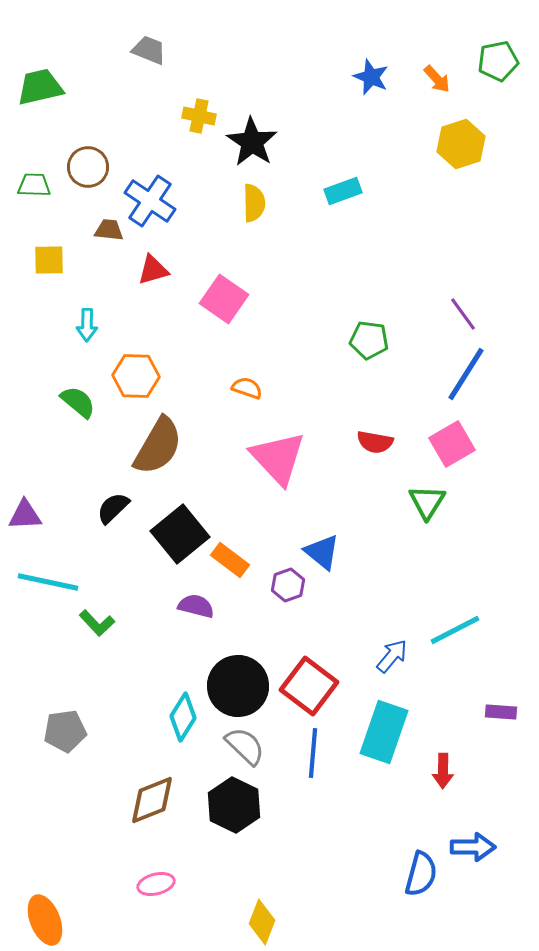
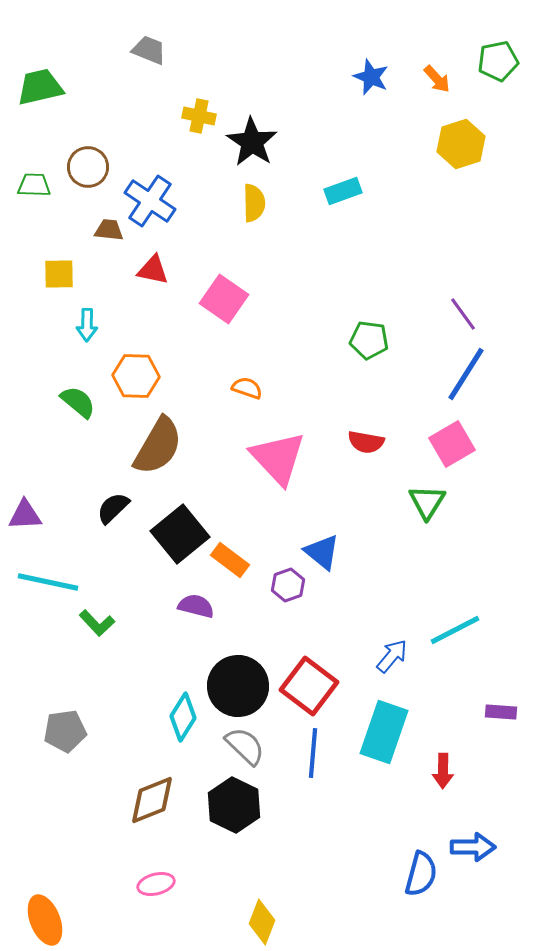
yellow square at (49, 260): moved 10 px right, 14 px down
red triangle at (153, 270): rotated 28 degrees clockwise
red semicircle at (375, 442): moved 9 px left
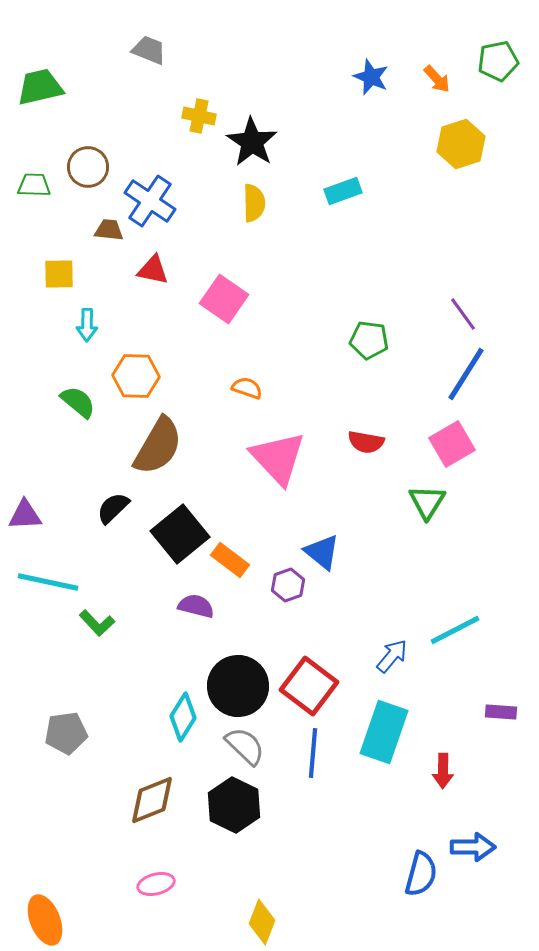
gray pentagon at (65, 731): moved 1 px right, 2 px down
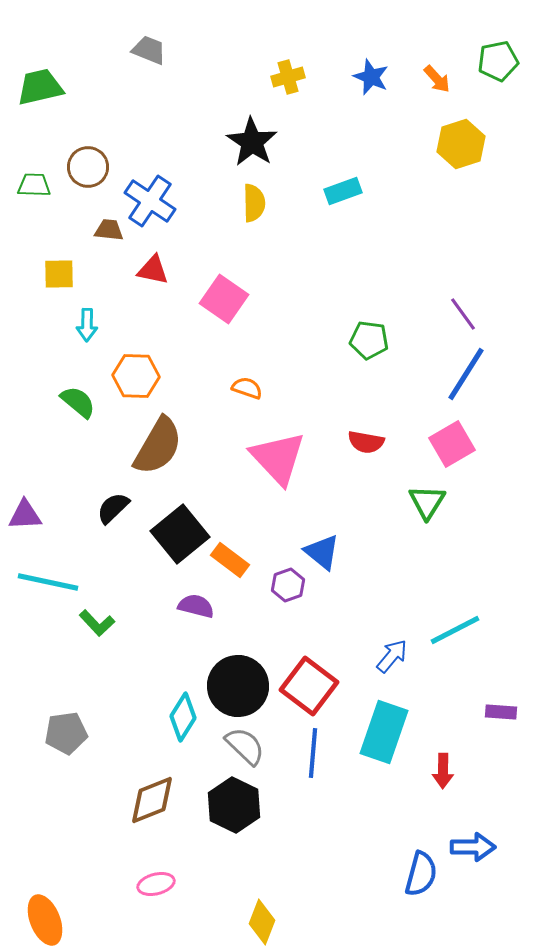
yellow cross at (199, 116): moved 89 px right, 39 px up; rotated 28 degrees counterclockwise
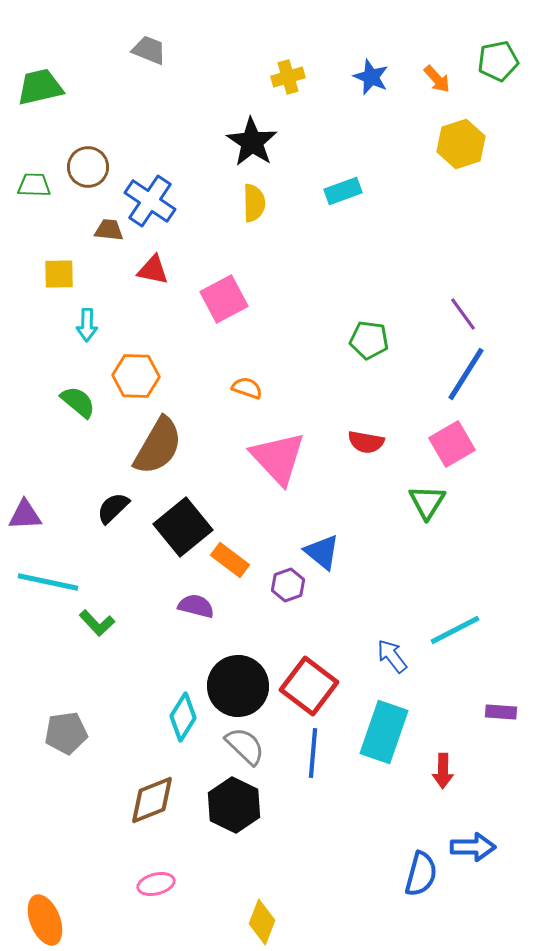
pink square at (224, 299): rotated 27 degrees clockwise
black square at (180, 534): moved 3 px right, 7 px up
blue arrow at (392, 656): rotated 78 degrees counterclockwise
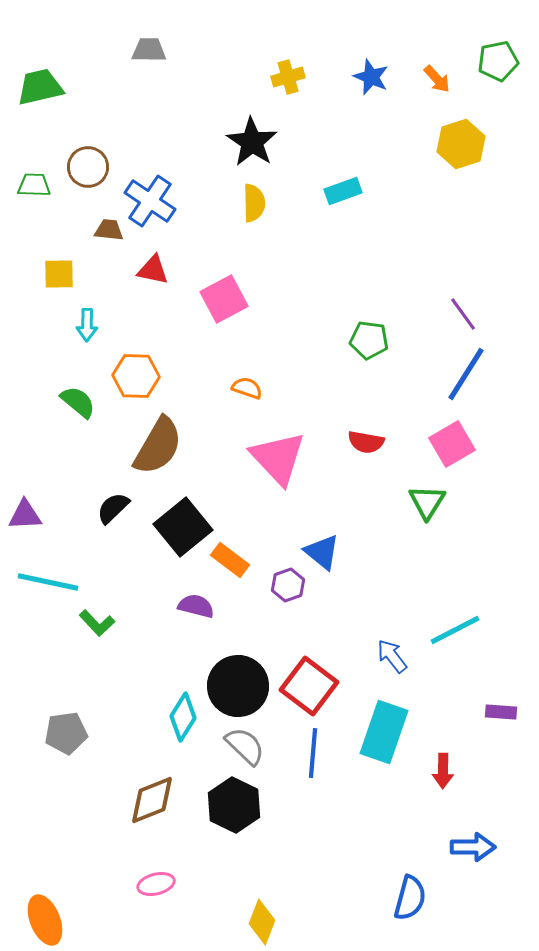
gray trapezoid at (149, 50): rotated 21 degrees counterclockwise
blue semicircle at (421, 874): moved 11 px left, 24 px down
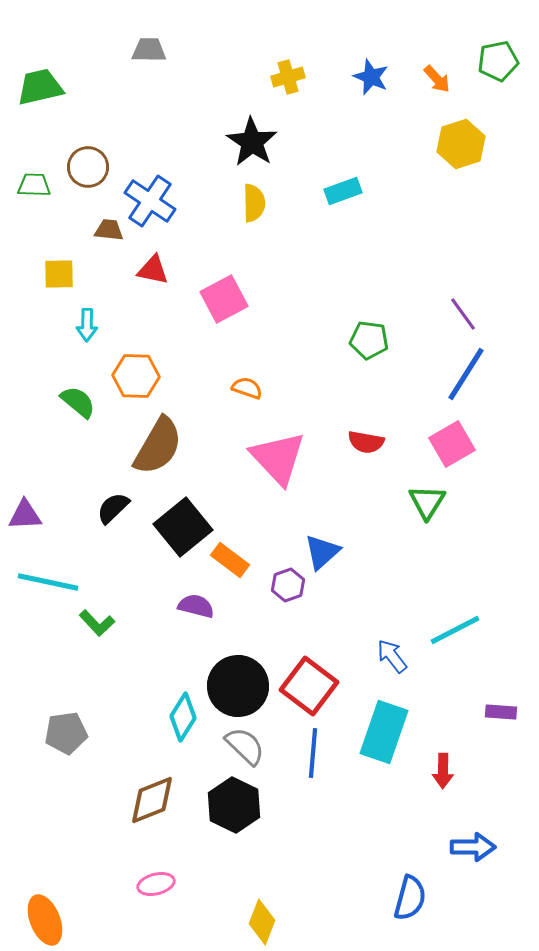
blue triangle at (322, 552): rotated 39 degrees clockwise
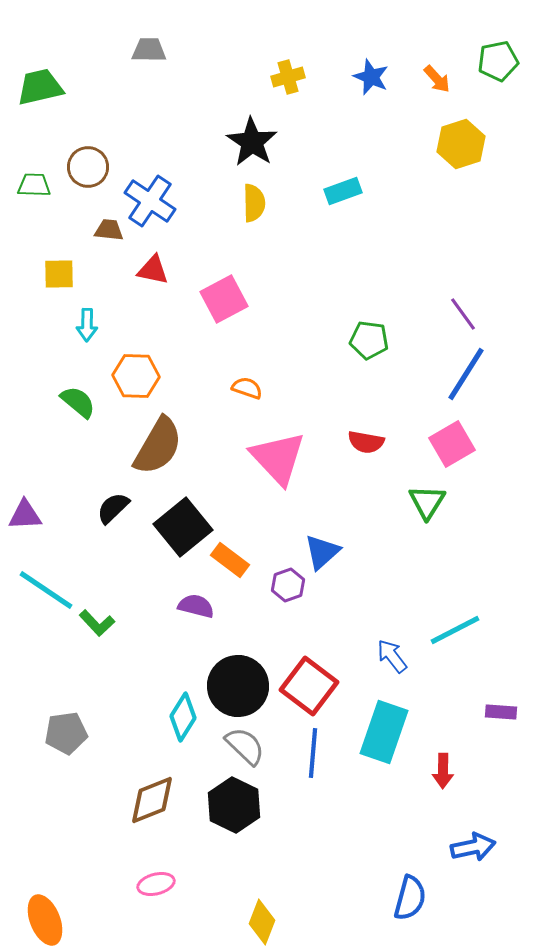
cyan line at (48, 582): moved 2 px left, 8 px down; rotated 22 degrees clockwise
blue arrow at (473, 847): rotated 12 degrees counterclockwise
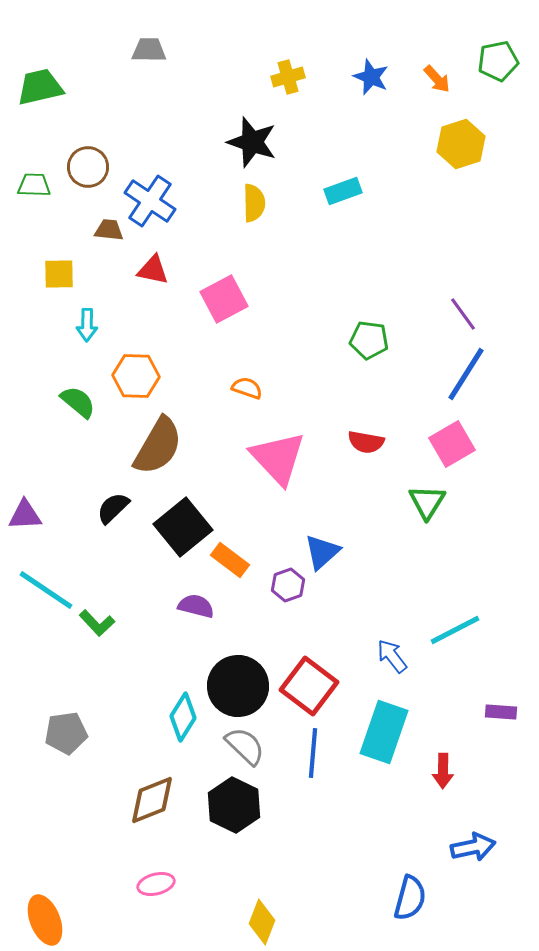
black star at (252, 142): rotated 15 degrees counterclockwise
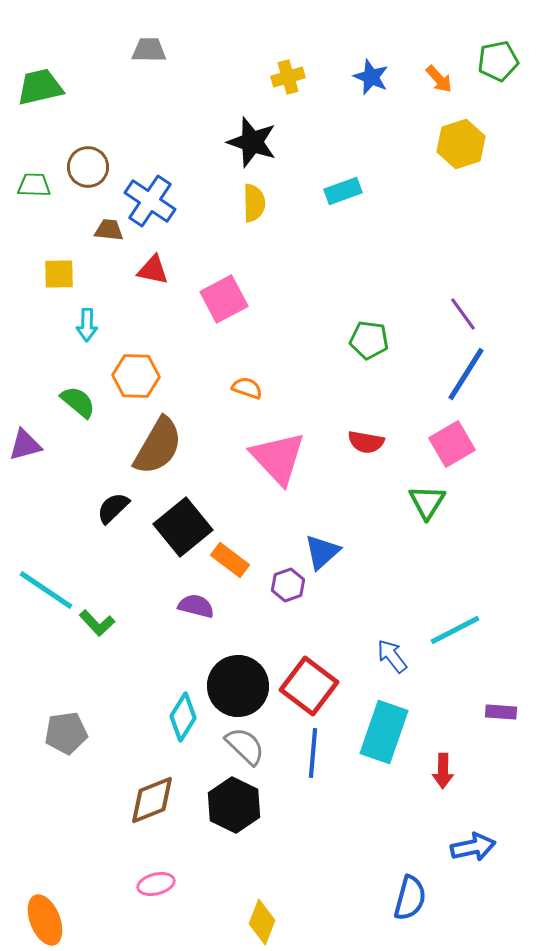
orange arrow at (437, 79): moved 2 px right
purple triangle at (25, 515): moved 70 px up; rotated 12 degrees counterclockwise
